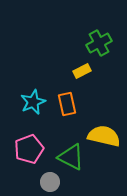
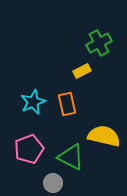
gray circle: moved 3 px right, 1 px down
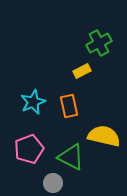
orange rectangle: moved 2 px right, 2 px down
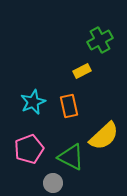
green cross: moved 1 px right, 3 px up
yellow semicircle: rotated 124 degrees clockwise
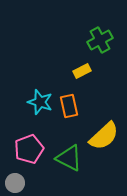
cyan star: moved 7 px right; rotated 30 degrees counterclockwise
green triangle: moved 2 px left, 1 px down
gray circle: moved 38 px left
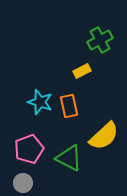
gray circle: moved 8 px right
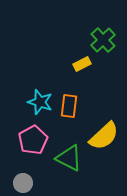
green cross: moved 3 px right; rotated 15 degrees counterclockwise
yellow rectangle: moved 7 px up
orange rectangle: rotated 20 degrees clockwise
pink pentagon: moved 4 px right, 9 px up; rotated 8 degrees counterclockwise
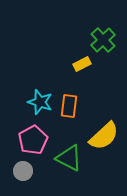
gray circle: moved 12 px up
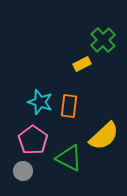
pink pentagon: rotated 8 degrees counterclockwise
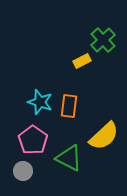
yellow rectangle: moved 3 px up
